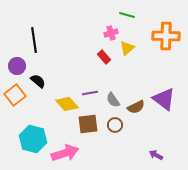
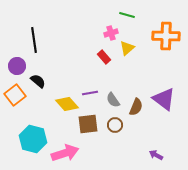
brown semicircle: rotated 42 degrees counterclockwise
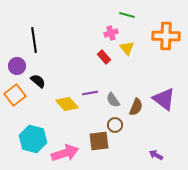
yellow triangle: rotated 28 degrees counterclockwise
brown square: moved 11 px right, 17 px down
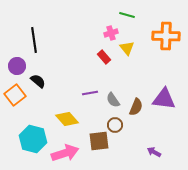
purple triangle: rotated 30 degrees counterclockwise
yellow diamond: moved 15 px down
purple arrow: moved 2 px left, 3 px up
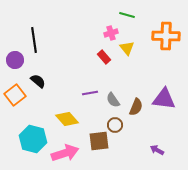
purple circle: moved 2 px left, 6 px up
purple arrow: moved 3 px right, 2 px up
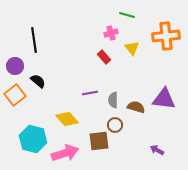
orange cross: rotated 8 degrees counterclockwise
yellow triangle: moved 5 px right
purple circle: moved 6 px down
gray semicircle: rotated 35 degrees clockwise
brown semicircle: rotated 96 degrees counterclockwise
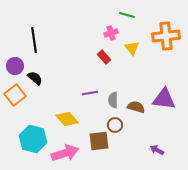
black semicircle: moved 3 px left, 3 px up
